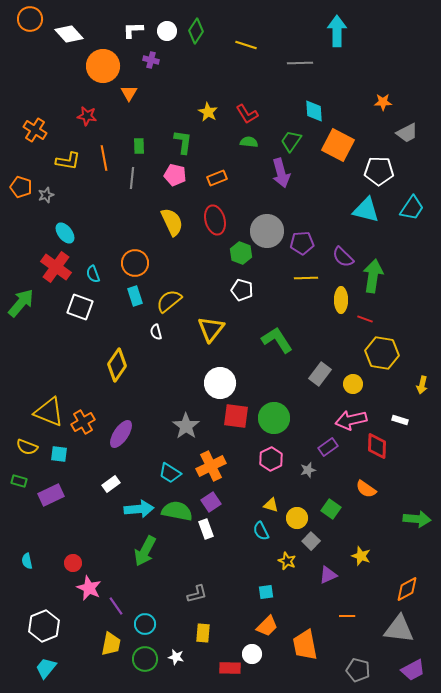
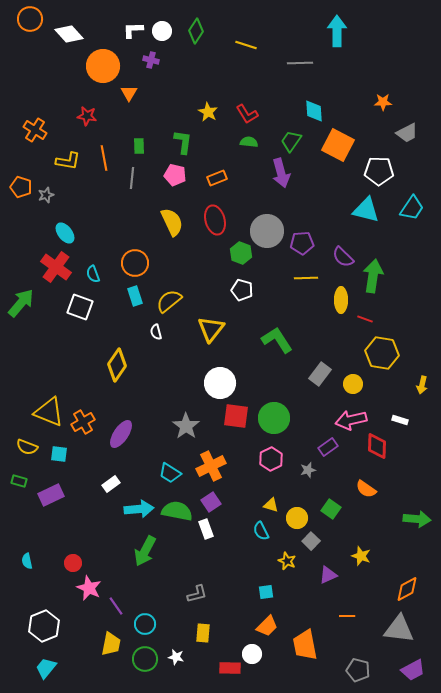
white circle at (167, 31): moved 5 px left
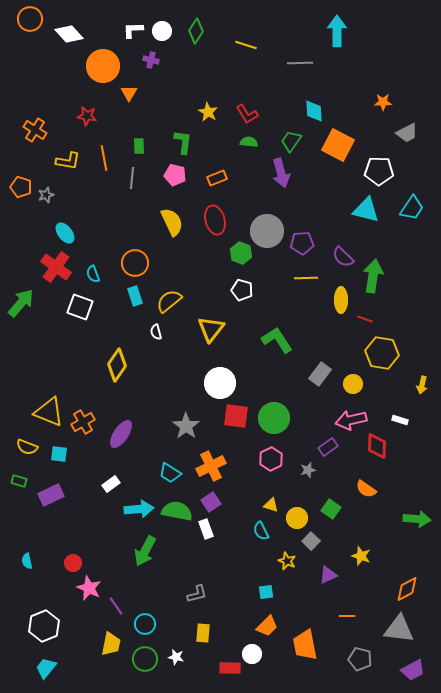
gray pentagon at (358, 670): moved 2 px right, 11 px up
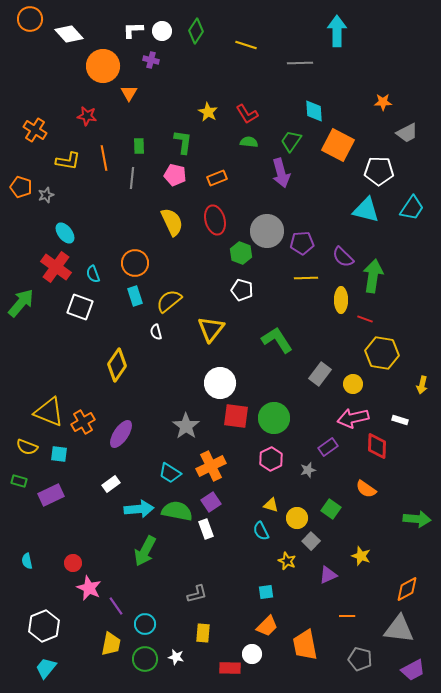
pink arrow at (351, 420): moved 2 px right, 2 px up
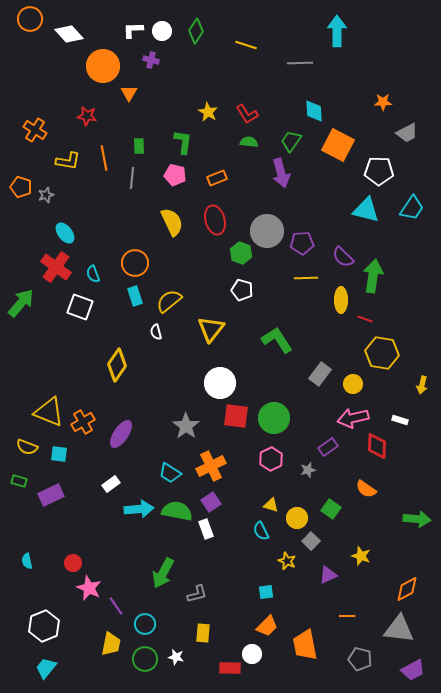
green arrow at (145, 551): moved 18 px right, 22 px down
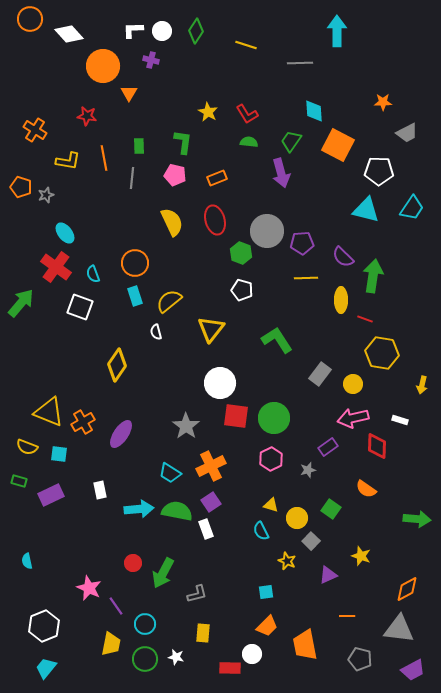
white rectangle at (111, 484): moved 11 px left, 6 px down; rotated 66 degrees counterclockwise
red circle at (73, 563): moved 60 px right
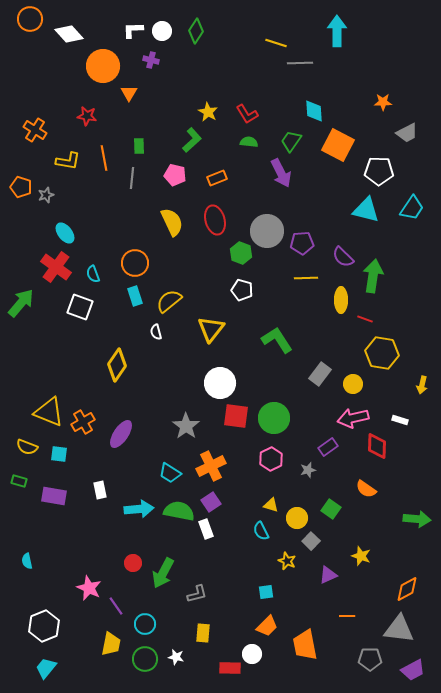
yellow line at (246, 45): moved 30 px right, 2 px up
green L-shape at (183, 142): moved 9 px right, 2 px up; rotated 40 degrees clockwise
purple arrow at (281, 173): rotated 12 degrees counterclockwise
purple rectangle at (51, 495): moved 3 px right, 1 px down; rotated 35 degrees clockwise
green semicircle at (177, 511): moved 2 px right
gray pentagon at (360, 659): moved 10 px right; rotated 15 degrees counterclockwise
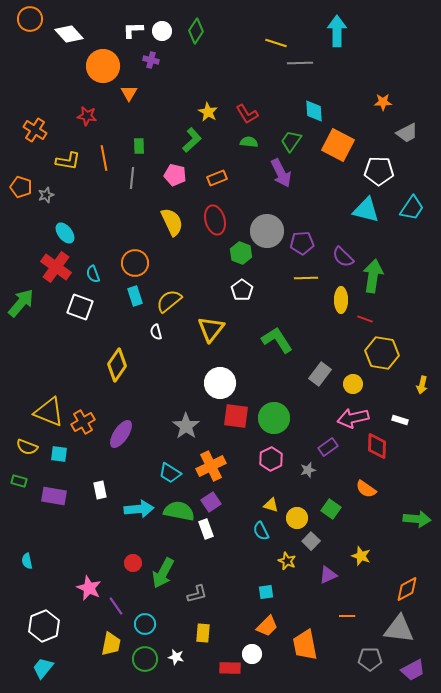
white pentagon at (242, 290): rotated 20 degrees clockwise
cyan trapezoid at (46, 668): moved 3 px left
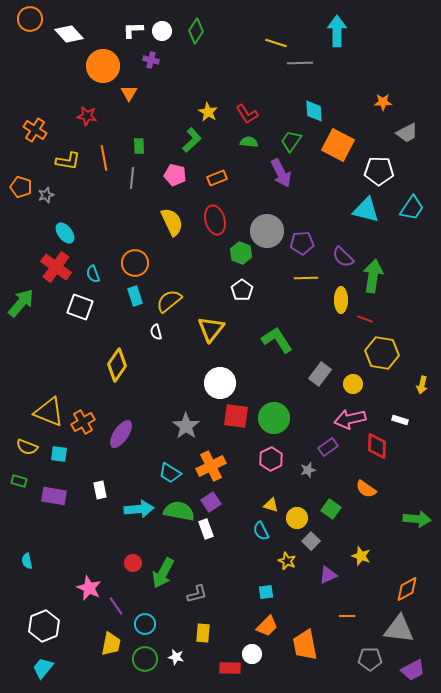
pink arrow at (353, 418): moved 3 px left, 1 px down
